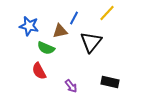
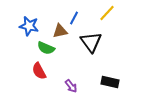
black triangle: rotated 15 degrees counterclockwise
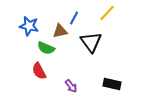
black rectangle: moved 2 px right, 2 px down
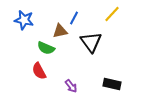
yellow line: moved 5 px right, 1 px down
blue star: moved 5 px left, 6 px up
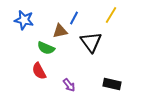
yellow line: moved 1 px left, 1 px down; rotated 12 degrees counterclockwise
purple arrow: moved 2 px left, 1 px up
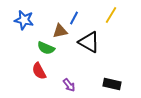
black triangle: moved 2 px left; rotated 25 degrees counterclockwise
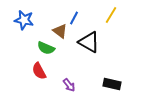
brown triangle: rotated 49 degrees clockwise
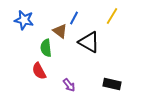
yellow line: moved 1 px right, 1 px down
green semicircle: rotated 60 degrees clockwise
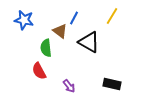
purple arrow: moved 1 px down
